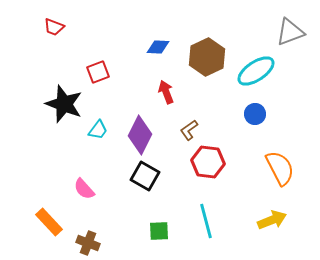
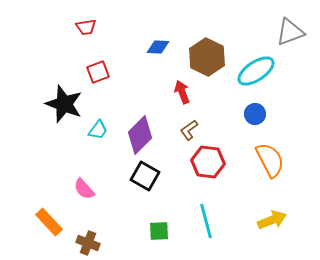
red trapezoid: moved 32 px right; rotated 30 degrees counterclockwise
brown hexagon: rotated 9 degrees counterclockwise
red arrow: moved 16 px right
purple diamond: rotated 18 degrees clockwise
orange semicircle: moved 10 px left, 8 px up
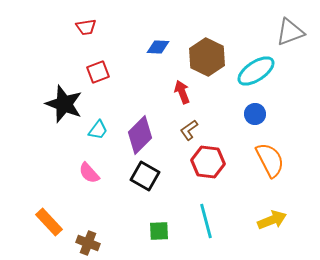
pink semicircle: moved 5 px right, 16 px up
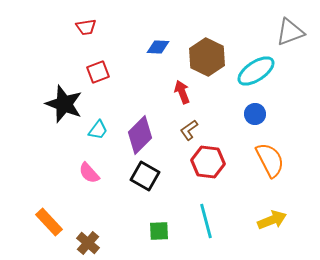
brown cross: rotated 20 degrees clockwise
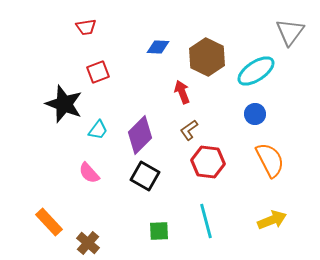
gray triangle: rotated 32 degrees counterclockwise
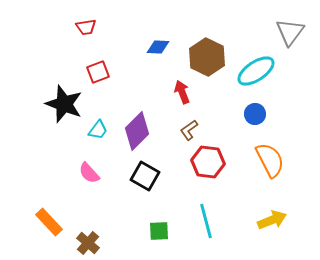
purple diamond: moved 3 px left, 4 px up
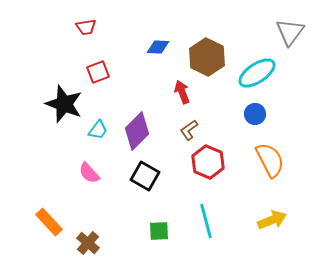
cyan ellipse: moved 1 px right, 2 px down
red hexagon: rotated 16 degrees clockwise
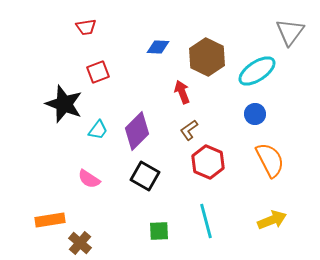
cyan ellipse: moved 2 px up
pink semicircle: moved 6 px down; rotated 15 degrees counterclockwise
orange rectangle: moved 1 px right, 2 px up; rotated 56 degrees counterclockwise
brown cross: moved 8 px left
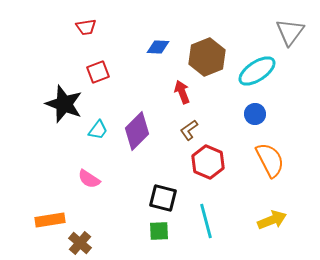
brown hexagon: rotated 12 degrees clockwise
black square: moved 18 px right, 22 px down; rotated 16 degrees counterclockwise
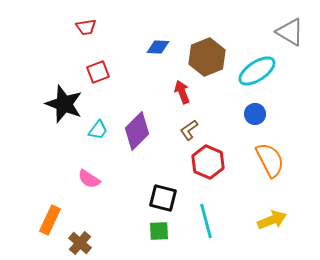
gray triangle: rotated 36 degrees counterclockwise
orange rectangle: rotated 56 degrees counterclockwise
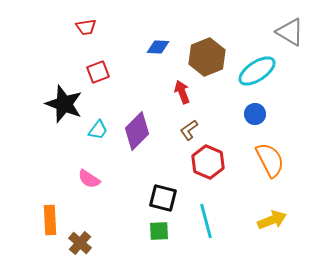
orange rectangle: rotated 28 degrees counterclockwise
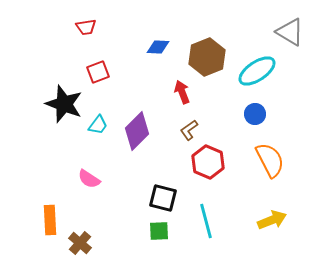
cyan trapezoid: moved 5 px up
